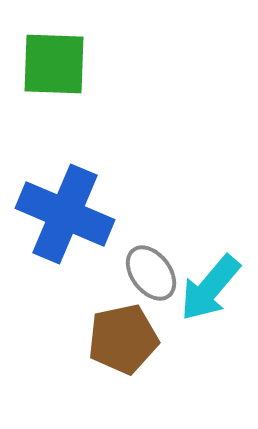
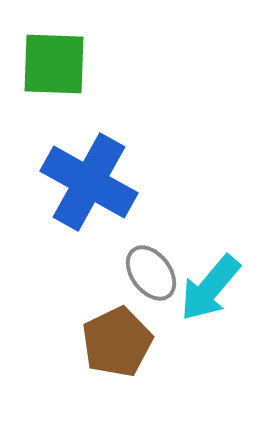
blue cross: moved 24 px right, 32 px up; rotated 6 degrees clockwise
brown pentagon: moved 6 px left, 3 px down; rotated 14 degrees counterclockwise
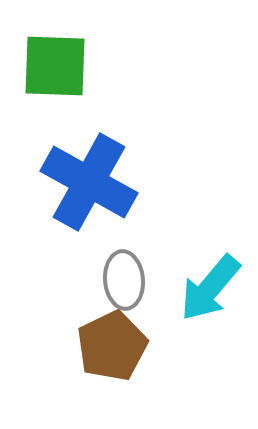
green square: moved 1 px right, 2 px down
gray ellipse: moved 27 px left, 7 px down; rotated 32 degrees clockwise
brown pentagon: moved 5 px left, 4 px down
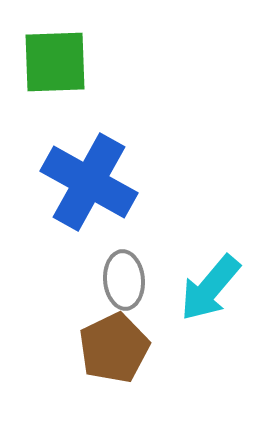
green square: moved 4 px up; rotated 4 degrees counterclockwise
brown pentagon: moved 2 px right, 2 px down
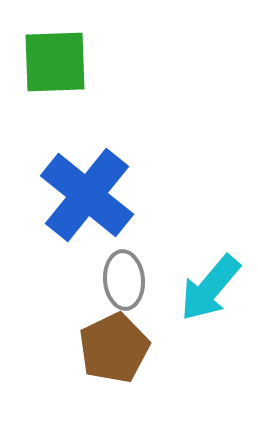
blue cross: moved 2 px left, 13 px down; rotated 10 degrees clockwise
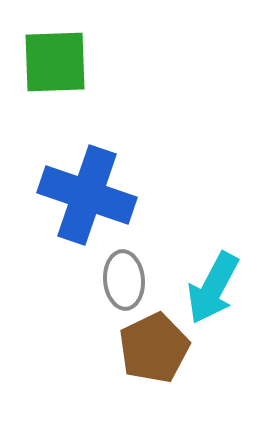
blue cross: rotated 20 degrees counterclockwise
cyan arrow: moved 3 px right; rotated 12 degrees counterclockwise
brown pentagon: moved 40 px right
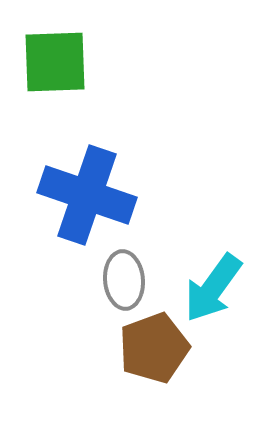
cyan arrow: rotated 8 degrees clockwise
brown pentagon: rotated 6 degrees clockwise
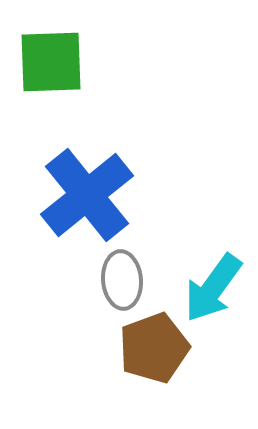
green square: moved 4 px left
blue cross: rotated 32 degrees clockwise
gray ellipse: moved 2 px left
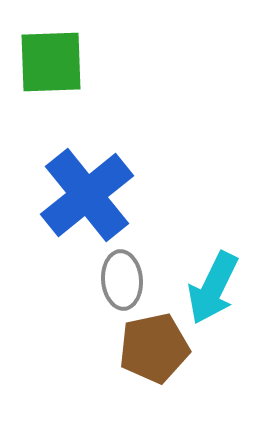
cyan arrow: rotated 10 degrees counterclockwise
brown pentagon: rotated 8 degrees clockwise
